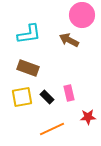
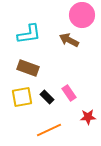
pink rectangle: rotated 21 degrees counterclockwise
orange line: moved 3 px left, 1 px down
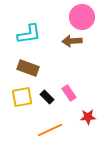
pink circle: moved 2 px down
brown arrow: moved 3 px right, 1 px down; rotated 30 degrees counterclockwise
orange line: moved 1 px right
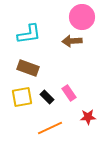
orange line: moved 2 px up
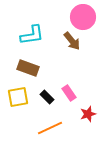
pink circle: moved 1 px right
cyan L-shape: moved 3 px right, 1 px down
brown arrow: rotated 126 degrees counterclockwise
yellow square: moved 4 px left
red star: moved 3 px up; rotated 14 degrees counterclockwise
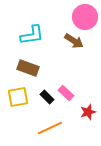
pink circle: moved 2 px right
brown arrow: moved 2 px right; rotated 18 degrees counterclockwise
pink rectangle: moved 3 px left; rotated 14 degrees counterclockwise
red star: moved 2 px up
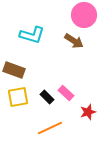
pink circle: moved 1 px left, 2 px up
cyan L-shape: rotated 25 degrees clockwise
brown rectangle: moved 14 px left, 2 px down
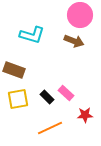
pink circle: moved 4 px left
brown arrow: rotated 12 degrees counterclockwise
yellow square: moved 2 px down
red star: moved 3 px left, 3 px down; rotated 14 degrees clockwise
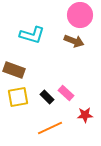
yellow square: moved 2 px up
